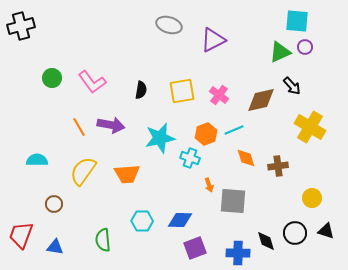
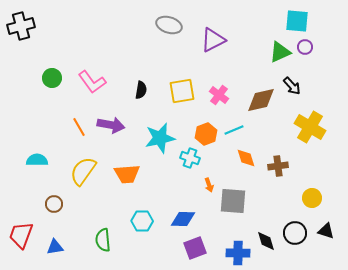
blue diamond: moved 3 px right, 1 px up
blue triangle: rotated 18 degrees counterclockwise
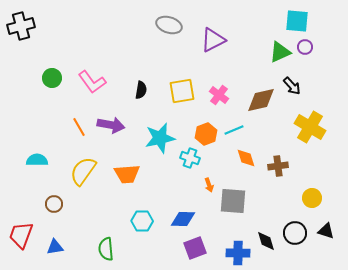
green semicircle: moved 3 px right, 9 px down
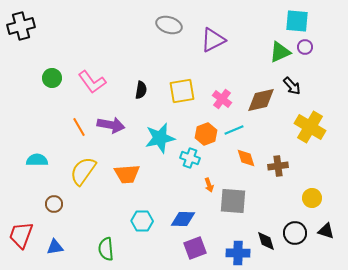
pink cross: moved 3 px right, 4 px down
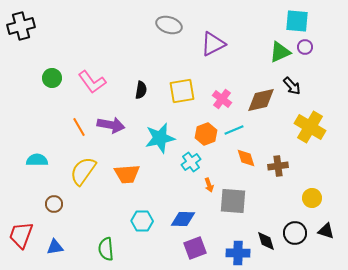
purple triangle: moved 4 px down
cyan cross: moved 1 px right, 4 px down; rotated 36 degrees clockwise
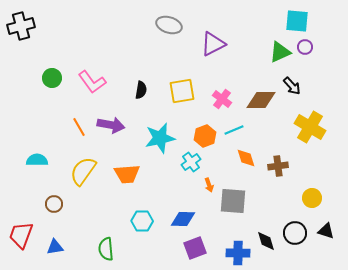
brown diamond: rotated 12 degrees clockwise
orange hexagon: moved 1 px left, 2 px down
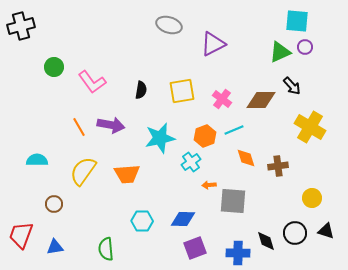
green circle: moved 2 px right, 11 px up
orange arrow: rotated 104 degrees clockwise
